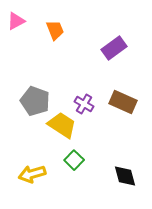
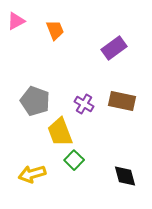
brown rectangle: moved 1 px left, 1 px up; rotated 12 degrees counterclockwise
yellow trapezoid: moved 2 px left, 7 px down; rotated 144 degrees counterclockwise
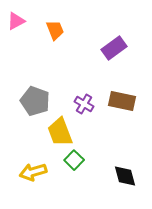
yellow arrow: moved 1 px right, 2 px up
